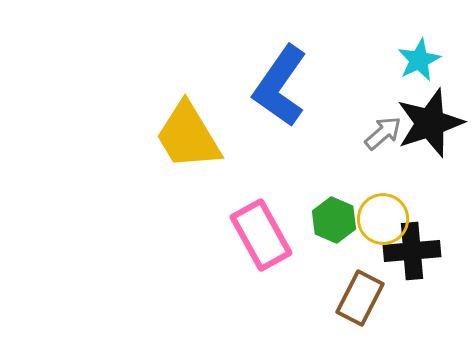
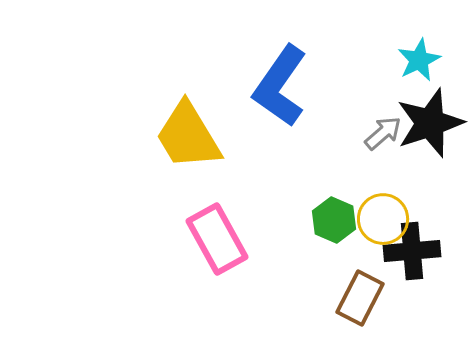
pink rectangle: moved 44 px left, 4 px down
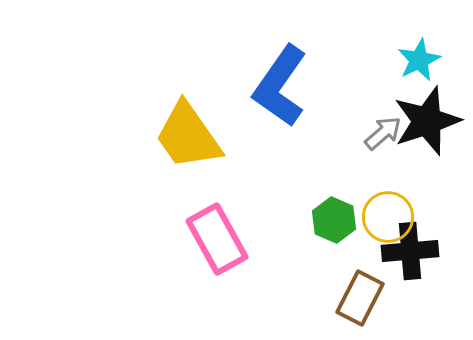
black star: moved 3 px left, 2 px up
yellow trapezoid: rotated 4 degrees counterclockwise
yellow circle: moved 5 px right, 2 px up
black cross: moved 2 px left
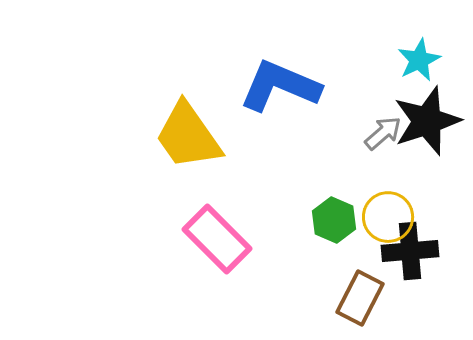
blue L-shape: rotated 78 degrees clockwise
pink rectangle: rotated 16 degrees counterclockwise
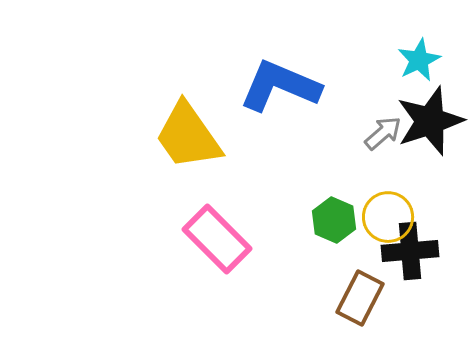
black star: moved 3 px right
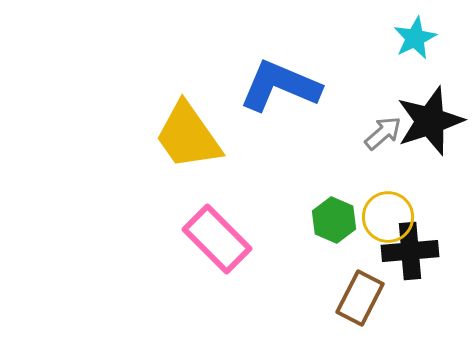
cyan star: moved 4 px left, 22 px up
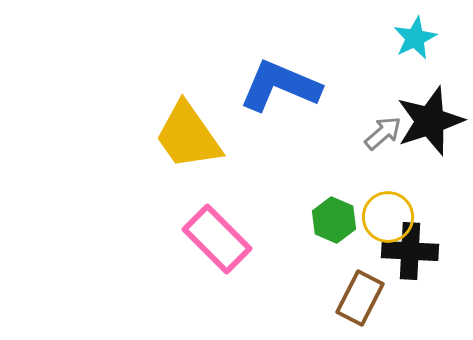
black cross: rotated 8 degrees clockwise
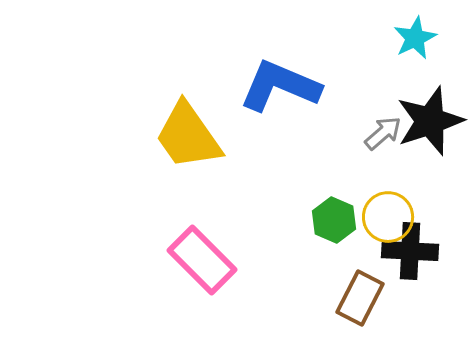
pink rectangle: moved 15 px left, 21 px down
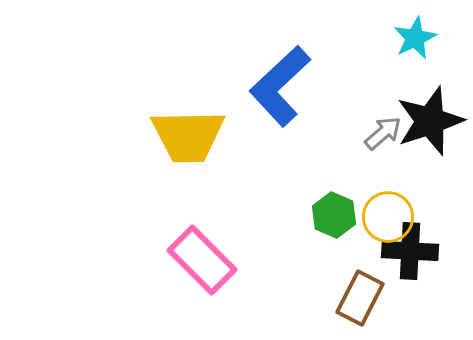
blue L-shape: rotated 66 degrees counterclockwise
yellow trapezoid: rotated 56 degrees counterclockwise
green hexagon: moved 5 px up
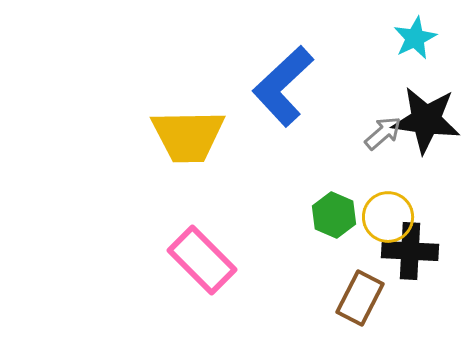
blue L-shape: moved 3 px right
black star: moved 4 px left, 1 px up; rotated 26 degrees clockwise
